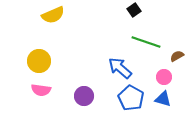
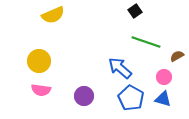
black square: moved 1 px right, 1 px down
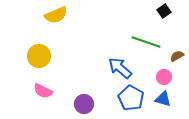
black square: moved 29 px right
yellow semicircle: moved 3 px right
yellow circle: moved 5 px up
pink semicircle: moved 2 px right, 1 px down; rotated 18 degrees clockwise
purple circle: moved 8 px down
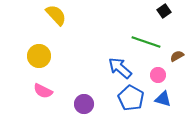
yellow semicircle: rotated 110 degrees counterclockwise
pink circle: moved 6 px left, 2 px up
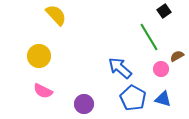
green line: moved 3 px right, 5 px up; rotated 40 degrees clockwise
pink circle: moved 3 px right, 6 px up
blue pentagon: moved 2 px right
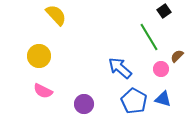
brown semicircle: rotated 16 degrees counterclockwise
blue pentagon: moved 1 px right, 3 px down
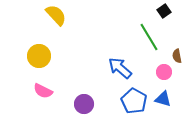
brown semicircle: rotated 56 degrees counterclockwise
pink circle: moved 3 px right, 3 px down
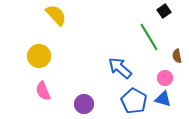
pink circle: moved 1 px right, 6 px down
pink semicircle: rotated 42 degrees clockwise
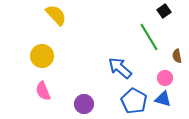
yellow circle: moved 3 px right
